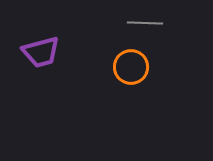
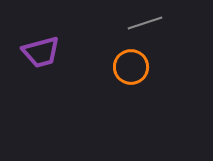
gray line: rotated 20 degrees counterclockwise
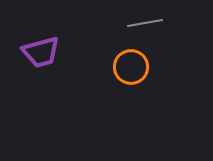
gray line: rotated 8 degrees clockwise
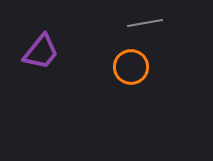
purple trapezoid: rotated 36 degrees counterclockwise
